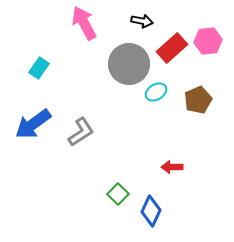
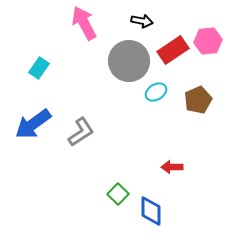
red rectangle: moved 1 px right, 2 px down; rotated 8 degrees clockwise
gray circle: moved 3 px up
blue diamond: rotated 24 degrees counterclockwise
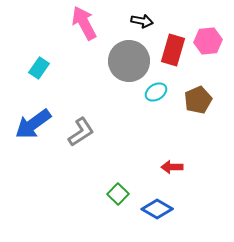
red rectangle: rotated 40 degrees counterclockwise
blue diamond: moved 6 px right, 2 px up; rotated 60 degrees counterclockwise
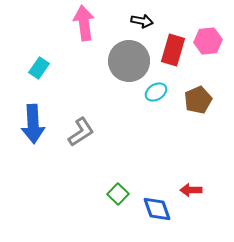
pink arrow: rotated 20 degrees clockwise
blue arrow: rotated 57 degrees counterclockwise
red arrow: moved 19 px right, 23 px down
blue diamond: rotated 40 degrees clockwise
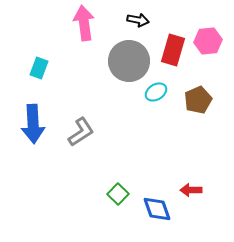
black arrow: moved 4 px left, 1 px up
cyan rectangle: rotated 15 degrees counterclockwise
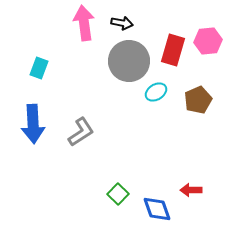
black arrow: moved 16 px left, 3 px down
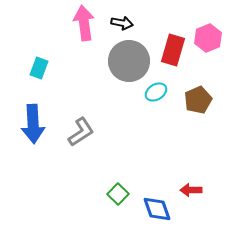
pink hexagon: moved 3 px up; rotated 16 degrees counterclockwise
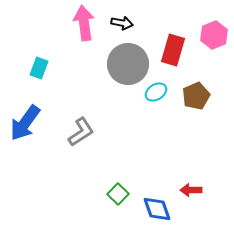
pink hexagon: moved 6 px right, 3 px up
gray circle: moved 1 px left, 3 px down
brown pentagon: moved 2 px left, 4 px up
blue arrow: moved 8 px left, 1 px up; rotated 39 degrees clockwise
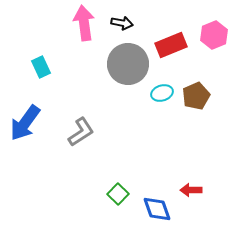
red rectangle: moved 2 px left, 5 px up; rotated 52 degrees clockwise
cyan rectangle: moved 2 px right, 1 px up; rotated 45 degrees counterclockwise
cyan ellipse: moved 6 px right, 1 px down; rotated 15 degrees clockwise
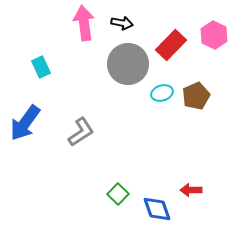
pink hexagon: rotated 12 degrees counterclockwise
red rectangle: rotated 24 degrees counterclockwise
